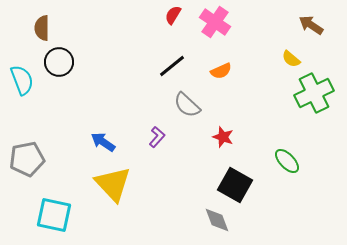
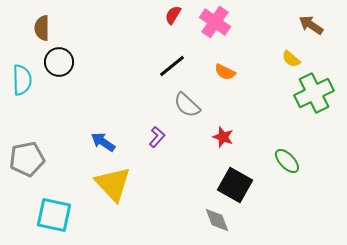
orange semicircle: moved 4 px right, 1 px down; rotated 50 degrees clockwise
cyan semicircle: rotated 20 degrees clockwise
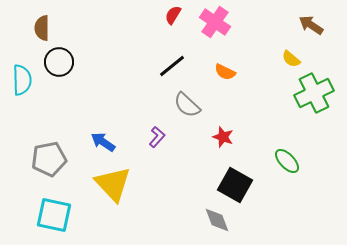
gray pentagon: moved 22 px right
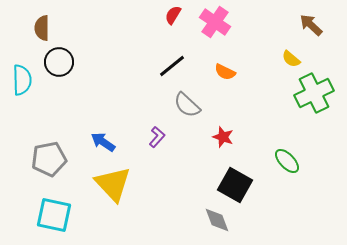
brown arrow: rotated 10 degrees clockwise
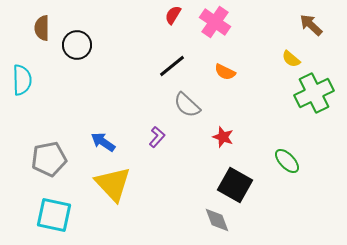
black circle: moved 18 px right, 17 px up
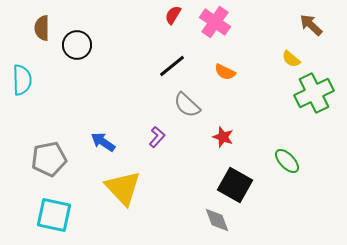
yellow triangle: moved 10 px right, 4 px down
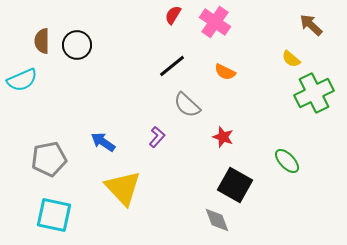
brown semicircle: moved 13 px down
cyan semicircle: rotated 68 degrees clockwise
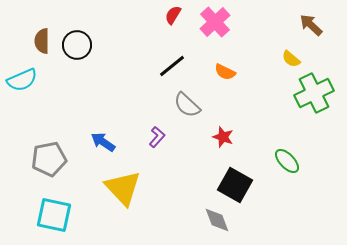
pink cross: rotated 12 degrees clockwise
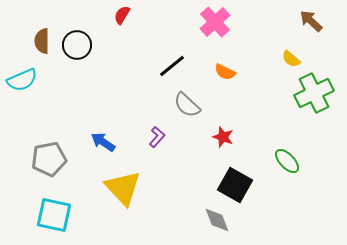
red semicircle: moved 51 px left
brown arrow: moved 4 px up
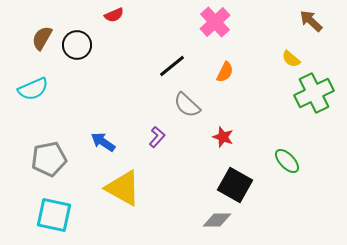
red semicircle: moved 8 px left; rotated 144 degrees counterclockwise
brown semicircle: moved 3 px up; rotated 30 degrees clockwise
orange semicircle: rotated 90 degrees counterclockwise
cyan semicircle: moved 11 px right, 9 px down
yellow triangle: rotated 18 degrees counterclockwise
gray diamond: rotated 68 degrees counterclockwise
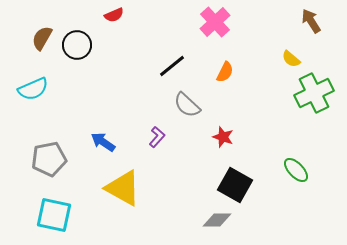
brown arrow: rotated 15 degrees clockwise
green ellipse: moved 9 px right, 9 px down
